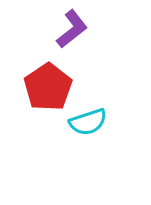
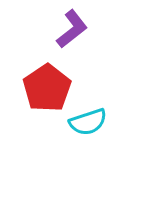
red pentagon: moved 1 px left, 1 px down
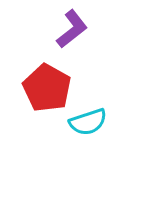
red pentagon: rotated 9 degrees counterclockwise
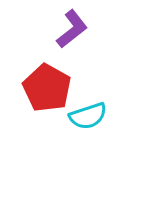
cyan semicircle: moved 6 px up
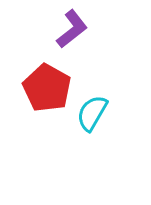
cyan semicircle: moved 4 px right, 3 px up; rotated 138 degrees clockwise
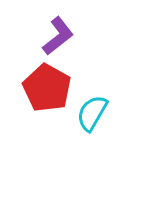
purple L-shape: moved 14 px left, 7 px down
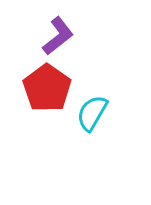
red pentagon: rotated 6 degrees clockwise
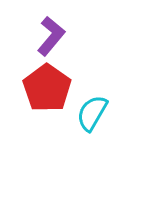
purple L-shape: moved 7 px left; rotated 12 degrees counterclockwise
